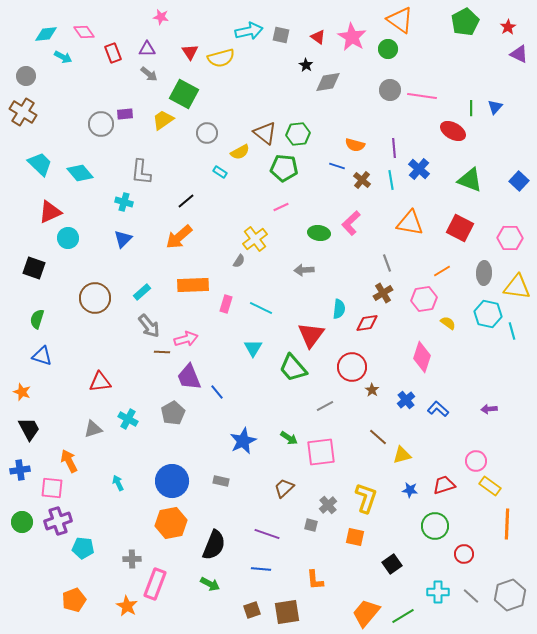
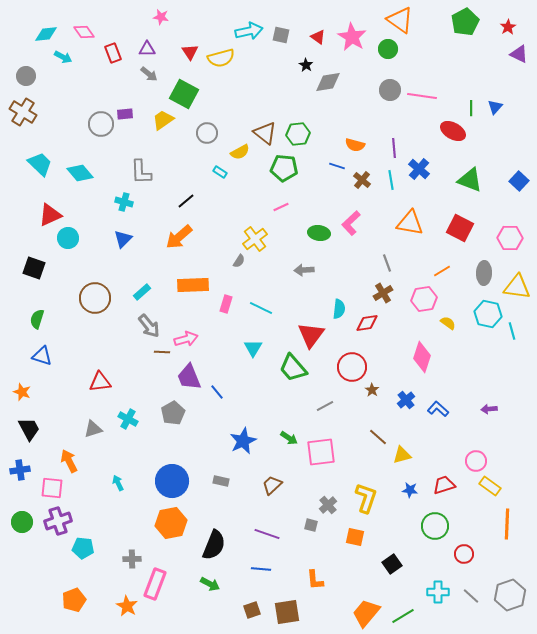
gray L-shape at (141, 172): rotated 8 degrees counterclockwise
red triangle at (50, 212): moved 3 px down
brown trapezoid at (284, 488): moved 12 px left, 3 px up
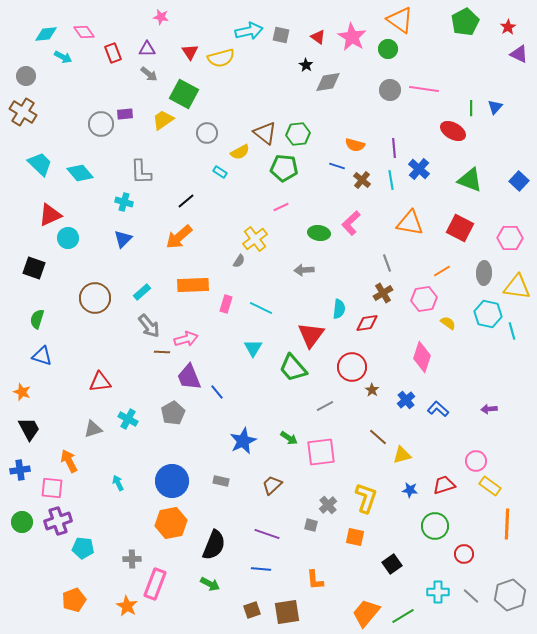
pink line at (422, 96): moved 2 px right, 7 px up
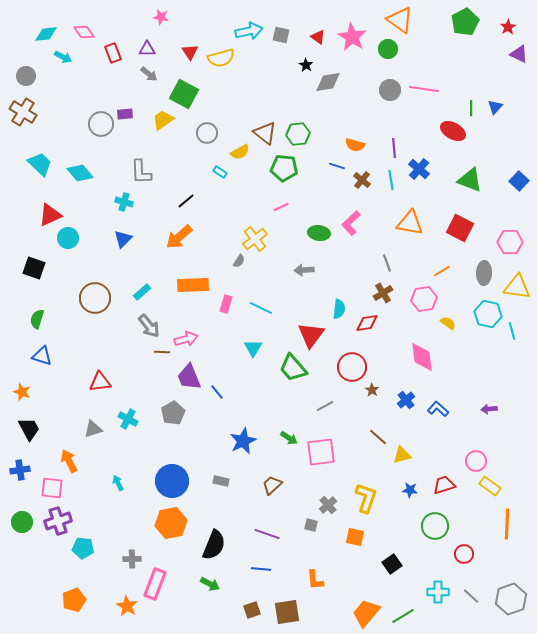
pink hexagon at (510, 238): moved 4 px down
pink diamond at (422, 357): rotated 24 degrees counterclockwise
gray hexagon at (510, 595): moved 1 px right, 4 px down
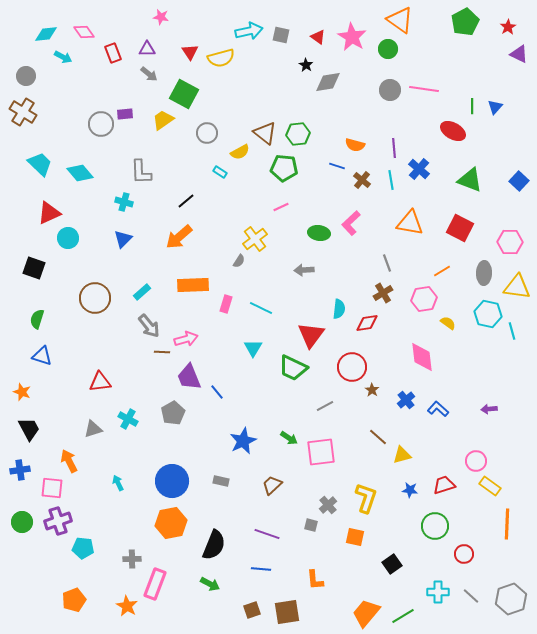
green line at (471, 108): moved 1 px right, 2 px up
red triangle at (50, 215): moved 1 px left, 2 px up
green trapezoid at (293, 368): rotated 24 degrees counterclockwise
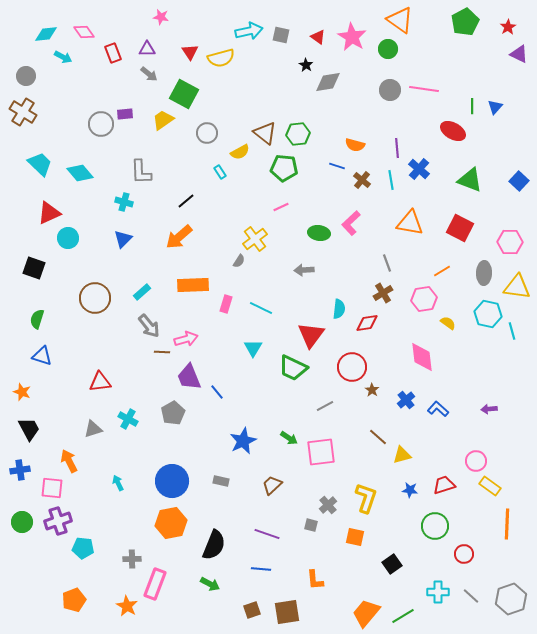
purple line at (394, 148): moved 3 px right
cyan rectangle at (220, 172): rotated 24 degrees clockwise
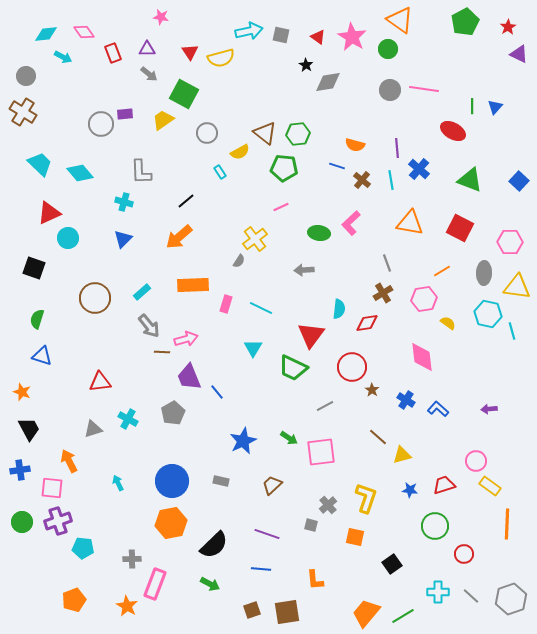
blue cross at (406, 400): rotated 18 degrees counterclockwise
black semicircle at (214, 545): rotated 24 degrees clockwise
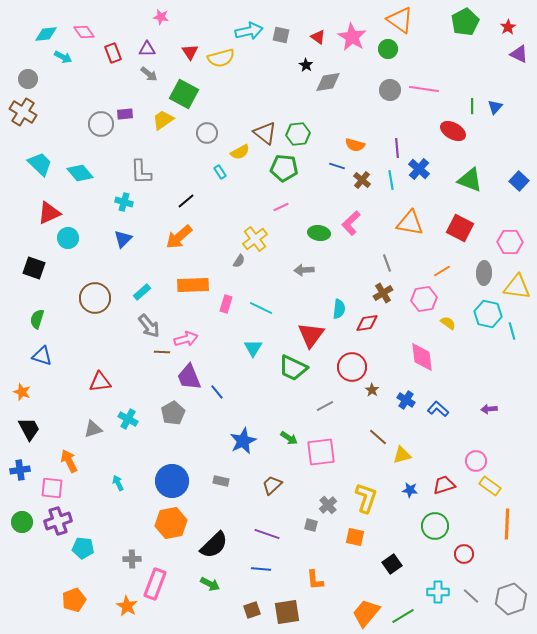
gray circle at (26, 76): moved 2 px right, 3 px down
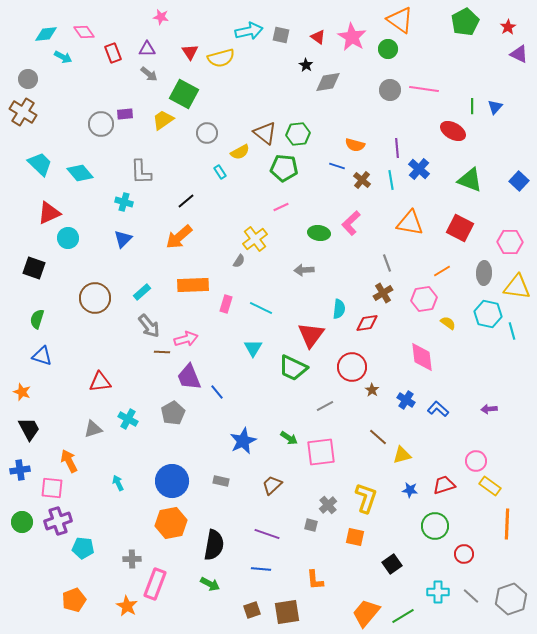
black semicircle at (214, 545): rotated 36 degrees counterclockwise
